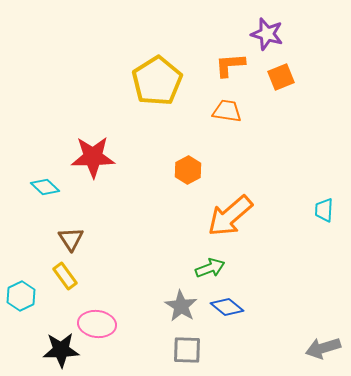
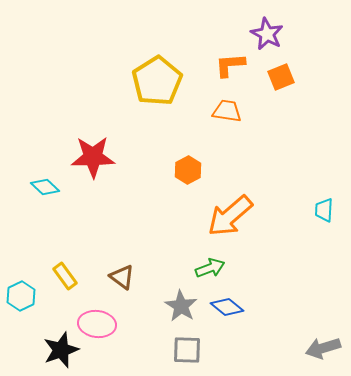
purple star: rotated 12 degrees clockwise
brown triangle: moved 51 px right, 38 px down; rotated 20 degrees counterclockwise
black star: rotated 18 degrees counterclockwise
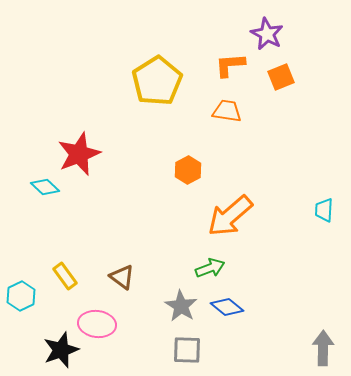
red star: moved 14 px left, 3 px up; rotated 21 degrees counterclockwise
gray arrow: rotated 108 degrees clockwise
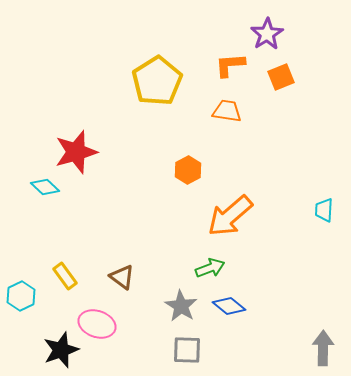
purple star: rotated 12 degrees clockwise
red star: moved 3 px left, 2 px up; rotated 6 degrees clockwise
blue diamond: moved 2 px right, 1 px up
pink ellipse: rotated 12 degrees clockwise
